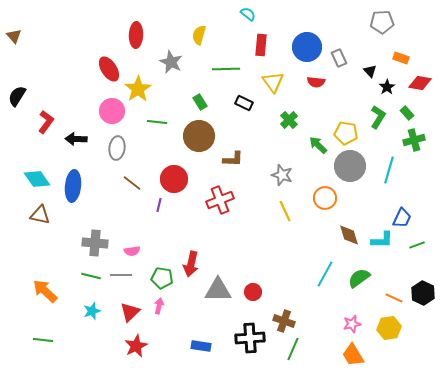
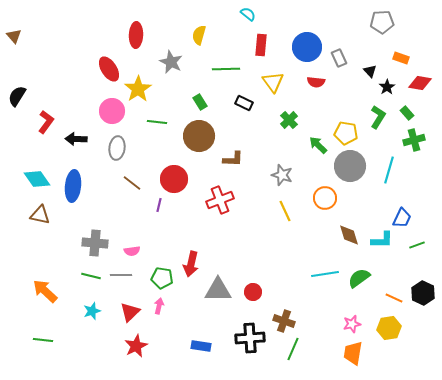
cyan line at (325, 274): rotated 52 degrees clockwise
orange trapezoid at (353, 355): moved 2 px up; rotated 40 degrees clockwise
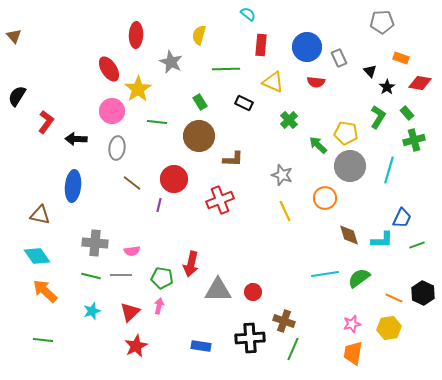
yellow triangle at (273, 82): rotated 30 degrees counterclockwise
cyan diamond at (37, 179): moved 77 px down
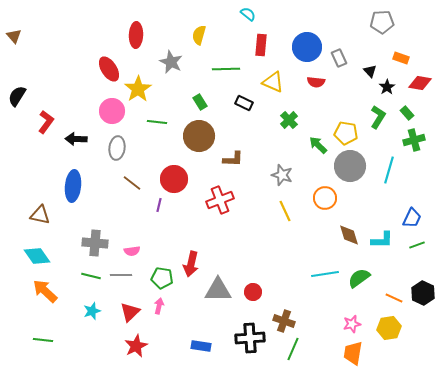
blue trapezoid at (402, 218): moved 10 px right
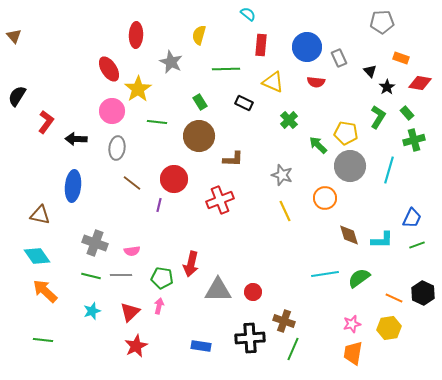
gray cross at (95, 243): rotated 15 degrees clockwise
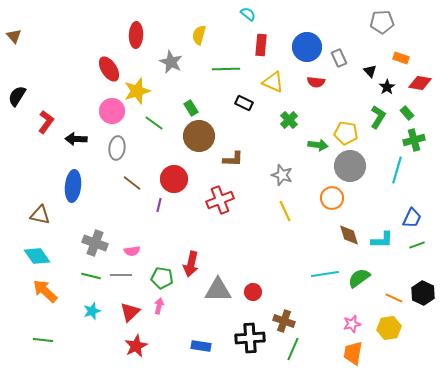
yellow star at (138, 89): moved 1 px left, 2 px down; rotated 16 degrees clockwise
green rectangle at (200, 102): moved 9 px left, 6 px down
green line at (157, 122): moved 3 px left, 1 px down; rotated 30 degrees clockwise
green arrow at (318, 145): rotated 144 degrees clockwise
cyan line at (389, 170): moved 8 px right
orange circle at (325, 198): moved 7 px right
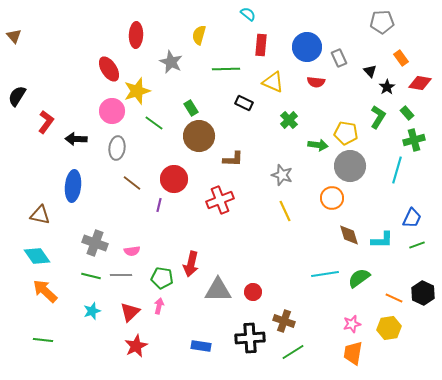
orange rectangle at (401, 58): rotated 35 degrees clockwise
green line at (293, 349): moved 3 px down; rotated 35 degrees clockwise
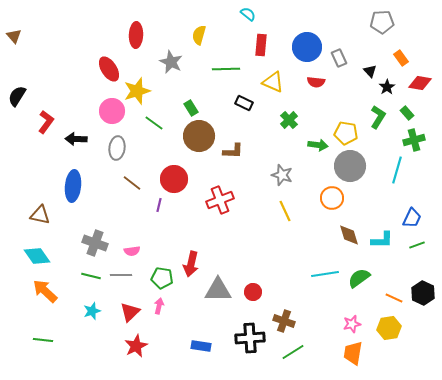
brown L-shape at (233, 159): moved 8 px up
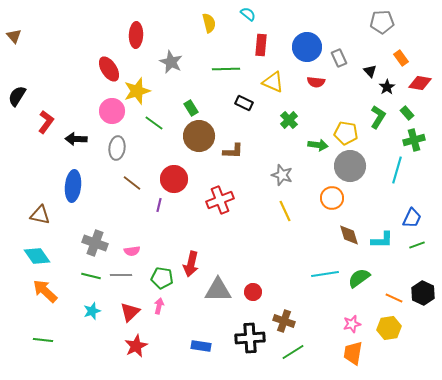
yellow semicircle at (199, 35): moved 10 px right, 12 px up; rotated 150 degrees clockwise
